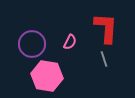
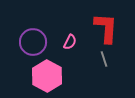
purple circle: moved 1 px right, 2 px up
pink hexagon: rotated 20 degrees clockwise
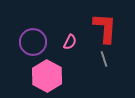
red L-shape: moved 1 px left
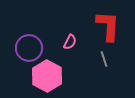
red L-shape: moved 3 px right, 2 px up
purple circle: moved 4 px left, 6 px down
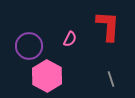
pink semicircle: moved 3 px up
purple circle: moved 2 px up
gray line: moved 7 px right, 20 px down
